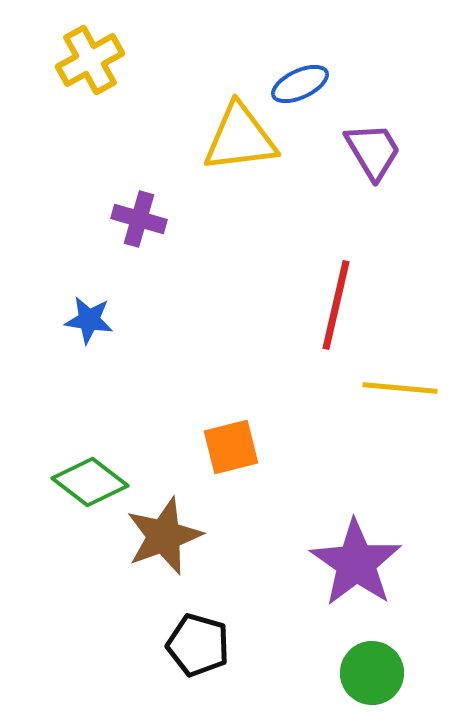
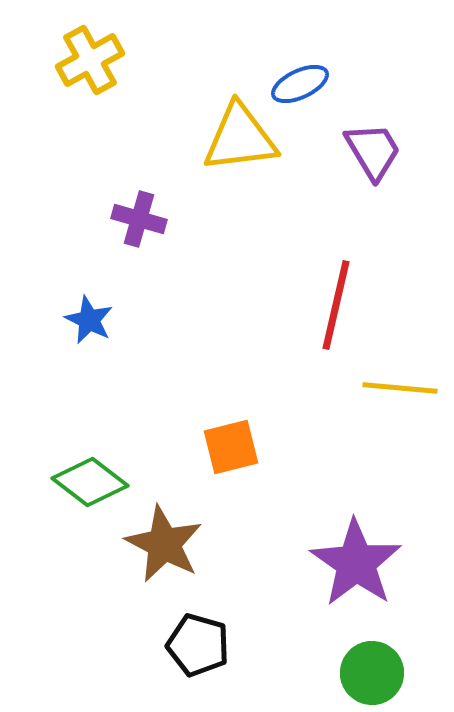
blue star: rotated 18 degrees clockwise
brown star: moved 8 px down; rotated 24 degrees counterclockwise
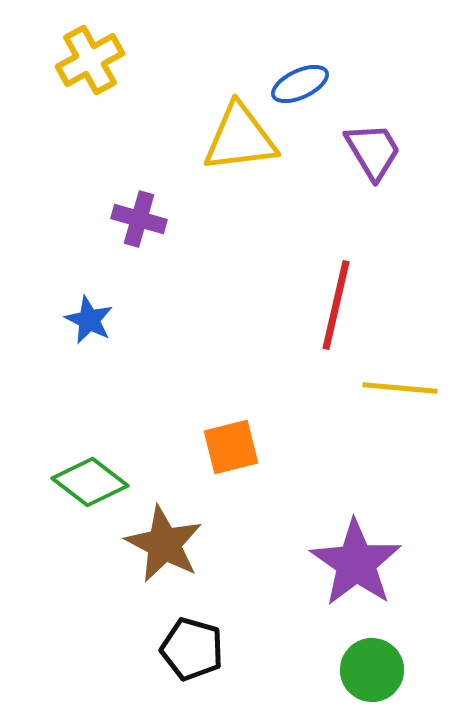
black pentagon: moved 6 px left, 4 px down
green circle: moved 3 px up
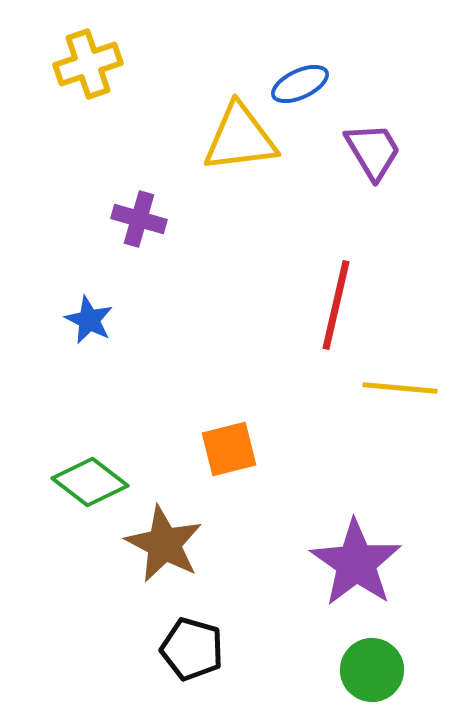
yellow cross: moved 2 px left, 4 px down; rotated 10 degrees clockwise
orange square: moved 2 px left, 2 px down
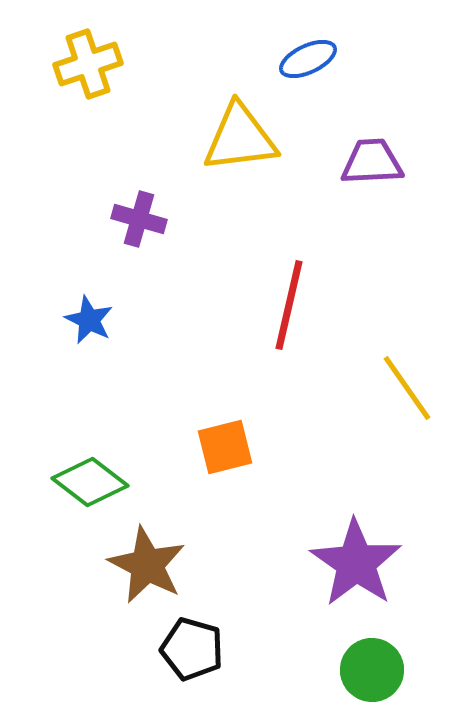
blue ellipse: moved 8 px right, 25 px up
purple trapezoid: moved 1 px left, 11 px down; rotated 62 degrees counterclockwise
red line: moved 47 px left
yellow line: moved 7 px right; rotated 50 degrees clockwise
orange square: moved 4 px left, 2 px up
brown star: moved 17 px left, 21 px down
